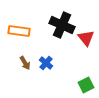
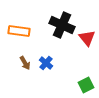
red triangle: moved 1 px right
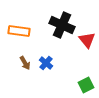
red triangle: moved 2 px down
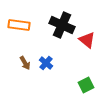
orange rectangle: moved 6 px up
red triangle: rotated 12 degrees counterclockwise
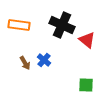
blue cross: moved 2 px left, 3 px up
green square: rotated 28 degrees clockwise
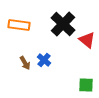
black cross: moved 1 px right, 1 px up; rotated 20 degrees clockwise
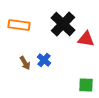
red triangle: moved 1 px left, 1 px up; rotated 30 degrees counterclockwise
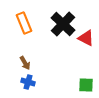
orange rectangle: moved 5 px right, 2 px up; rotated 60 degrees clockwise
red triangle: moved 1 px up; rotated 18 degrees clockwise
blue cross: moved 16 px left, 22 px down; rotated 24 degrees counterclockwise
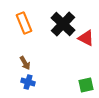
green square: rotated 14 degrees counterclockwise
